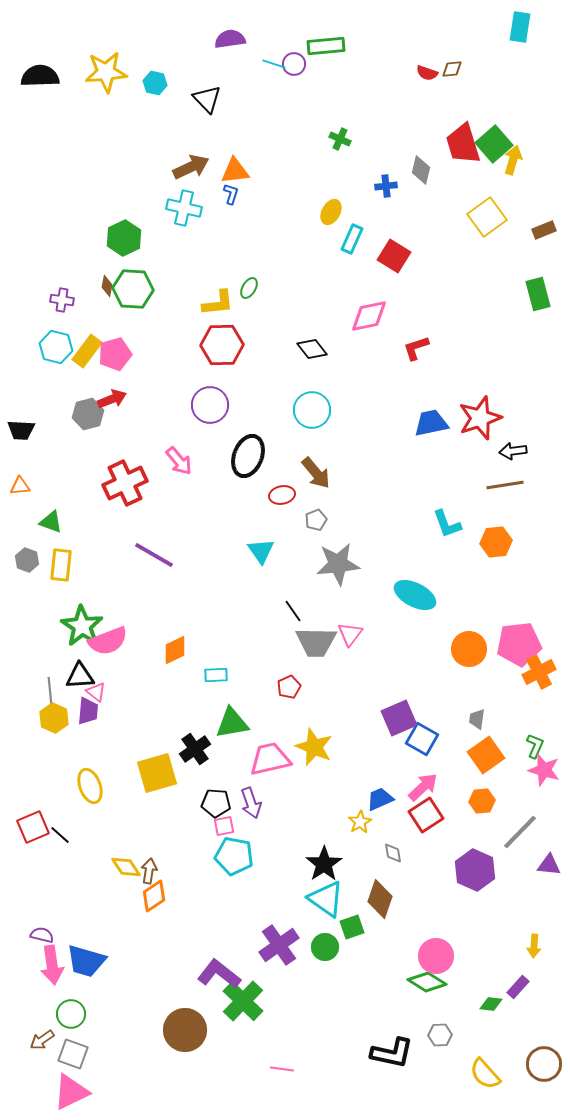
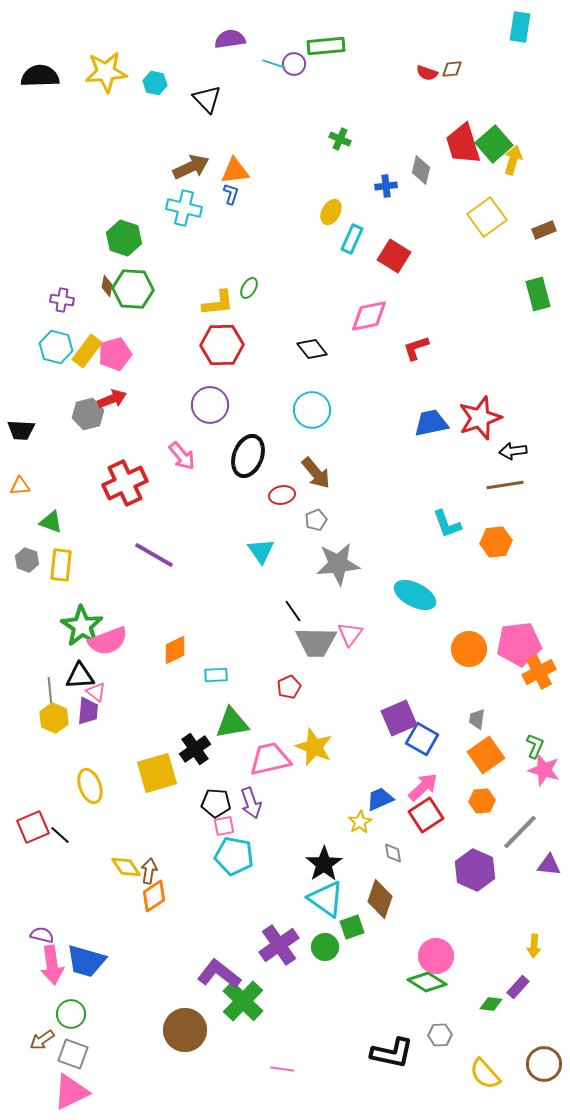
green hexagon at (124, 238): rotated 16 degrees counterclockwise
pink arrow at (179, 461): moved 3 px right, 5 px up
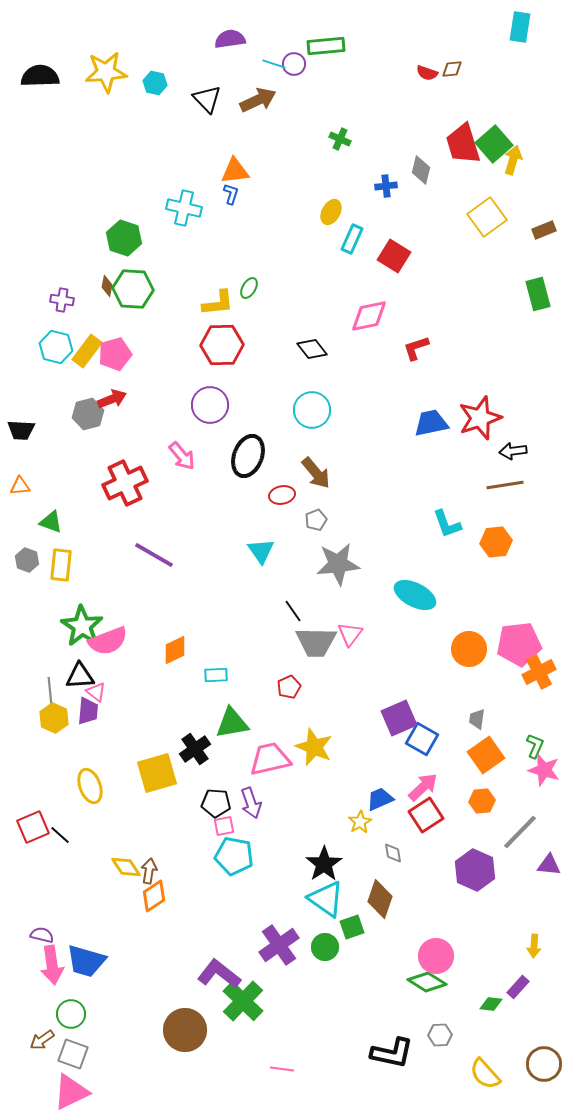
brown arrow at (191, 167): moved 67 px right, 67 px up
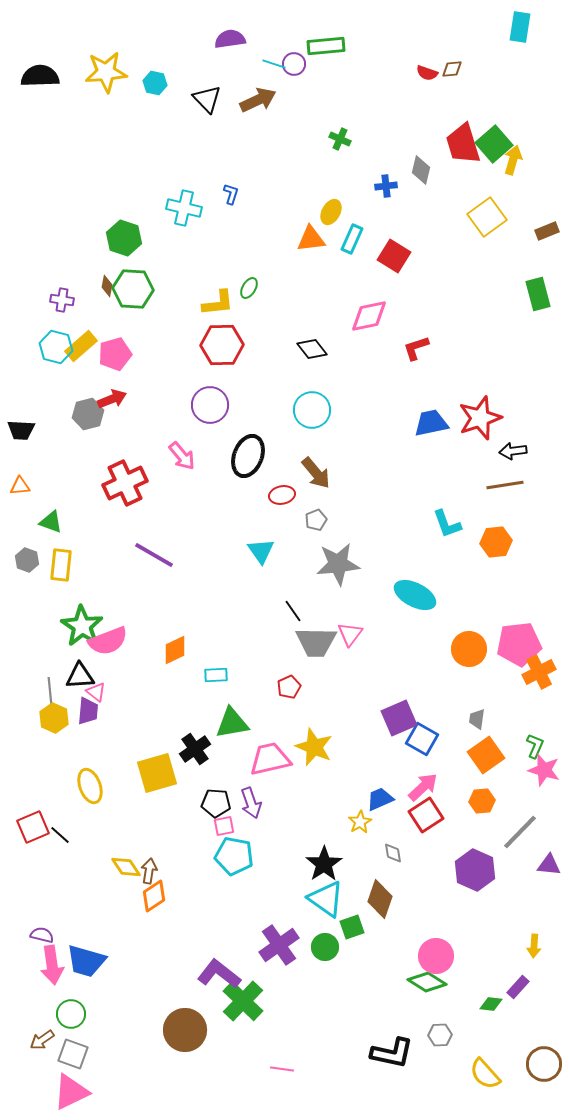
orange triangle at (235, 171): moved 76 px right, 68 px down
brown rectangle at (544, 230): moved 3 px right, 1 px down
yellow rectangle at (87, 351): moved 6 px left, 5 px up; rotated 12 degrees clockwise
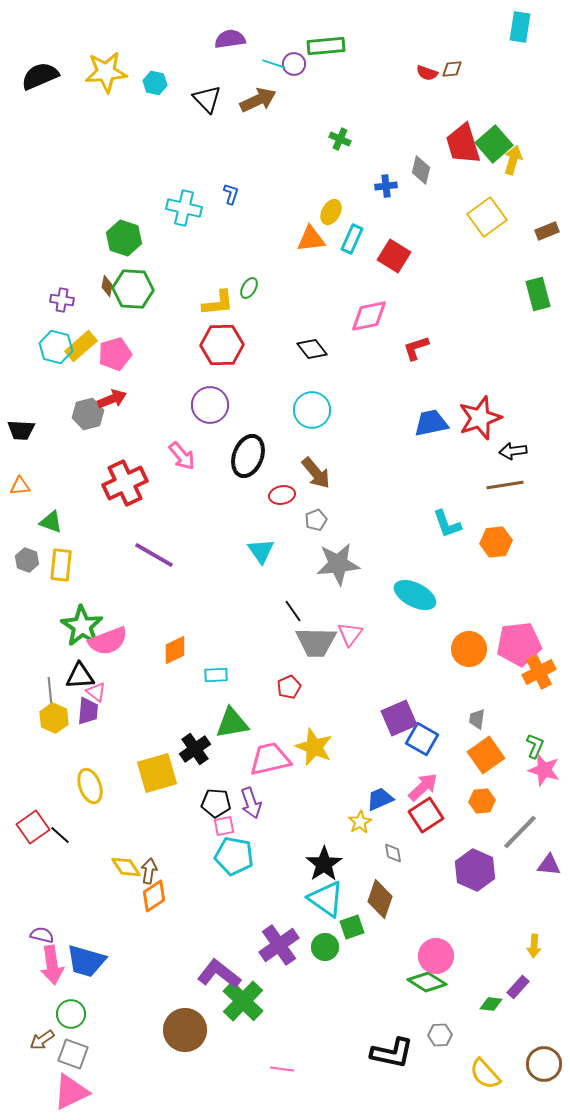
black semicircle at (40, 76): rotated 21 degrees counterclockwise
red square at (33, 827): rotated 12 degrees counterclockwise
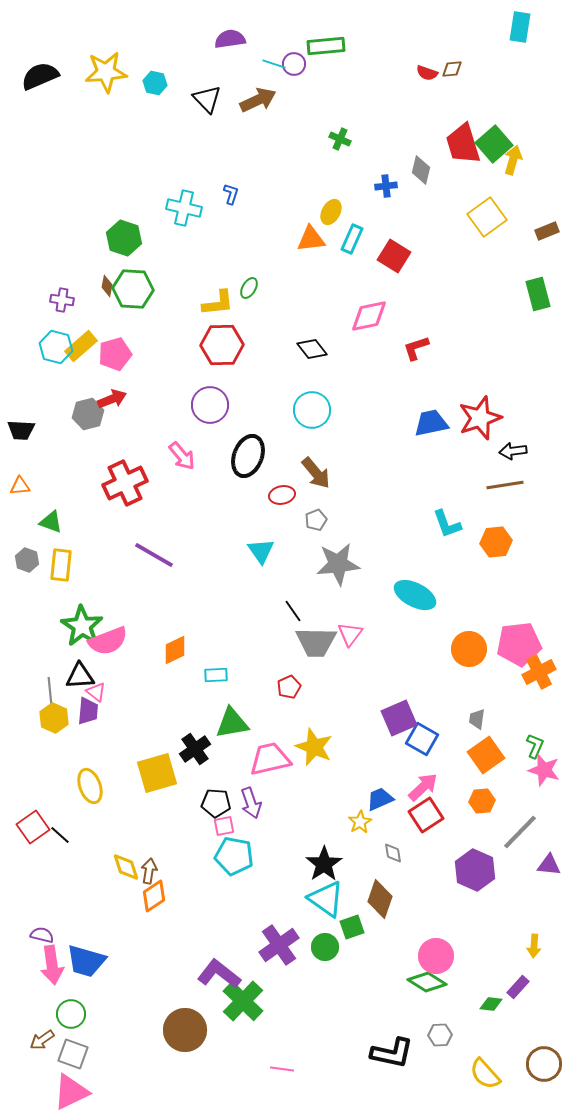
yellow diamond at (126, 867): rotated 16 degrees clockwise
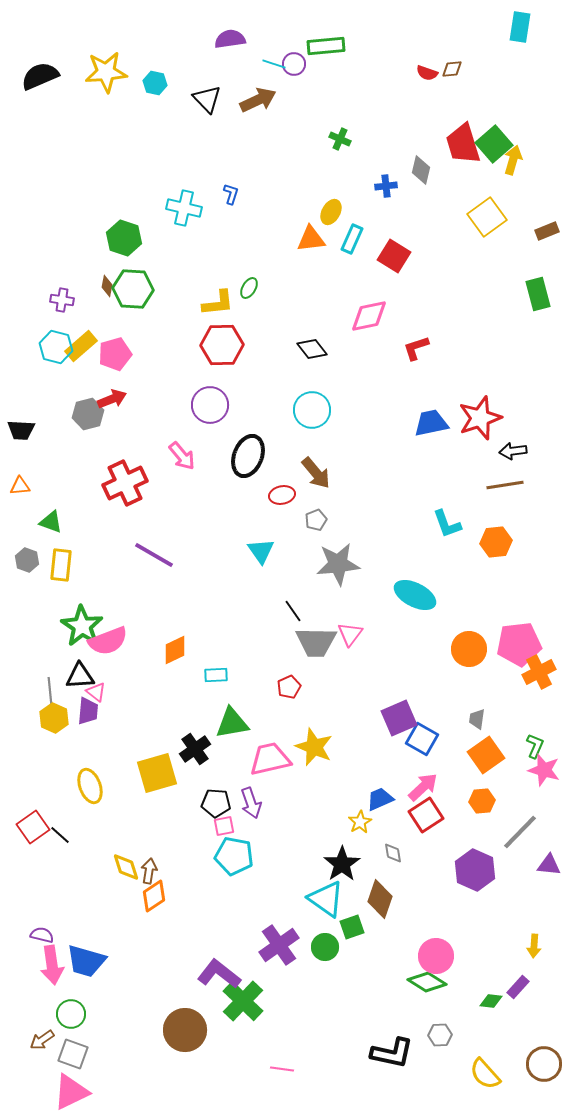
black star at (324, 864): moved 18 px right
green diamond at (491, 1004): moved 3 px up
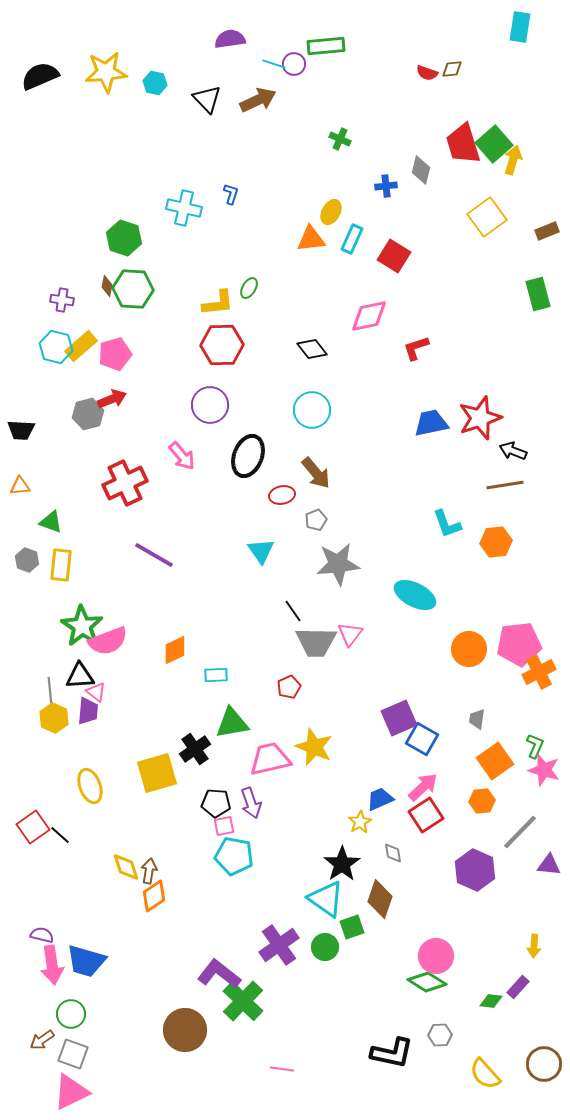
black arrow at (513, 451): rotated 28 degrees clockwise
orange square at (486, 755): moved 9 px right, 6 px down
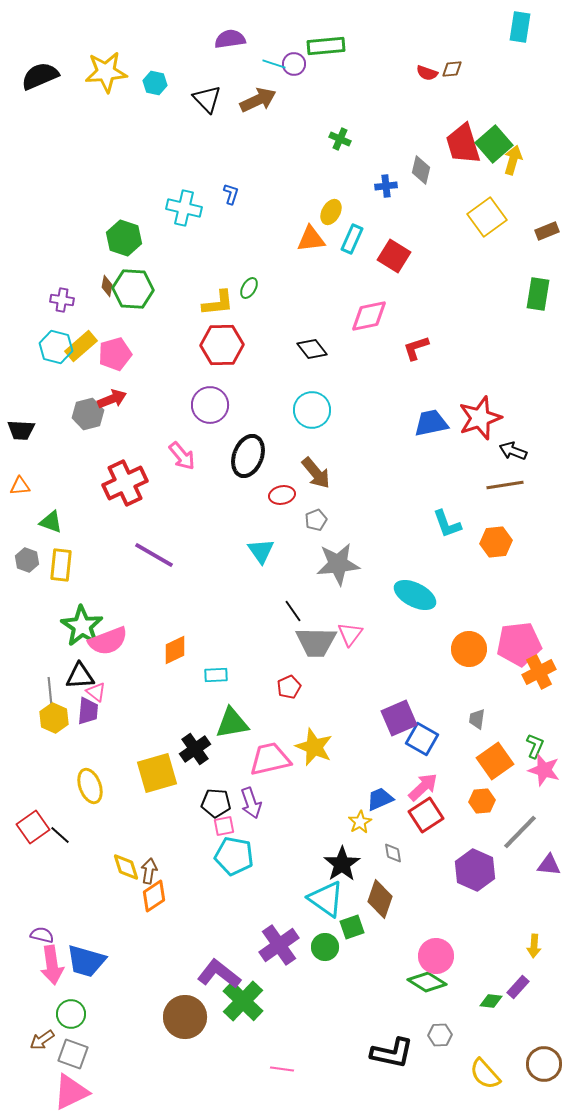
green rectangle at (538, 294): rotated 24 degrees clockwise
brown circle at (185, 1030): moved 13 px up
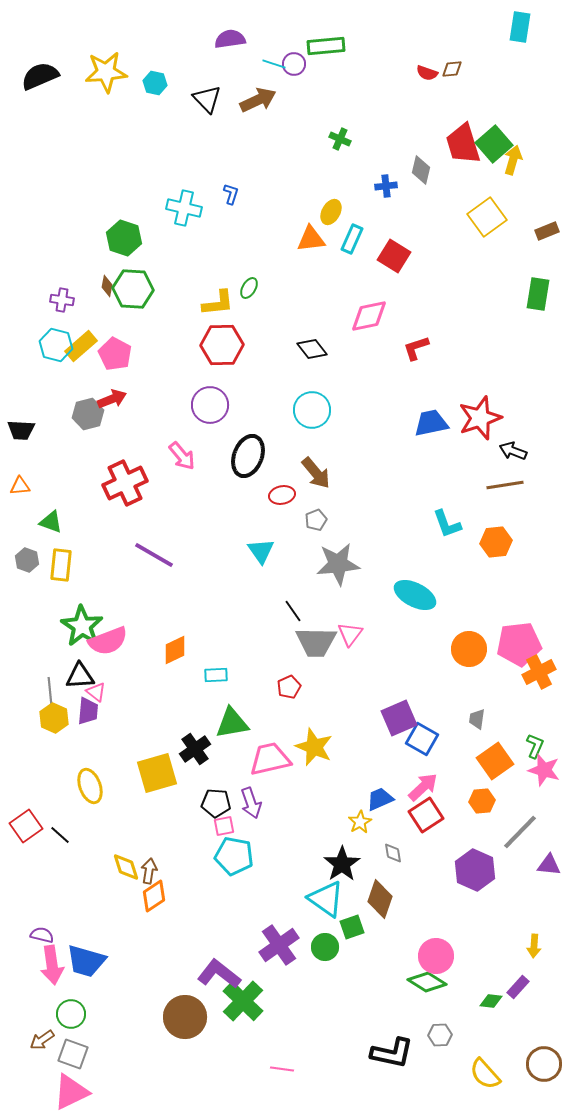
cyan hexagon at (56, 347): moved 2 px up
pink pentagon at (115, 354): rotated 28 degrees counterclockwise
red square at (33, 827): moved 7 px left, 1 px up
